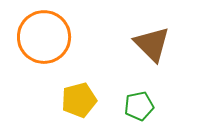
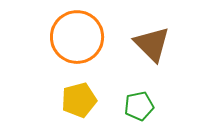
orange circle: moved 33 px right
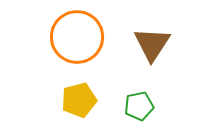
brown triangle: rotated 18 degrees clockwise
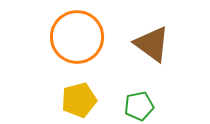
brown triangle: rotated 27 degrees counterclockwise
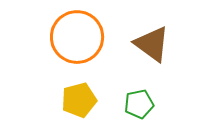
green pentagon: moved 2 px up
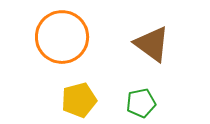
orange circle: moved 15 px left
green pentagon: moved 2 px right, 1 px up
